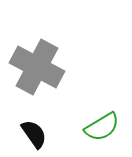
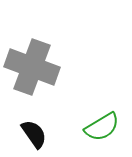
gray cross: moved 5 px left; rotated 8 degrees counterclockwise
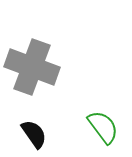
green semicircle: moved 1 px right; rotated 96 degrees counterclockwise
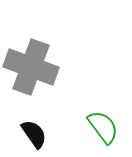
gray cross: moved 1 px left
